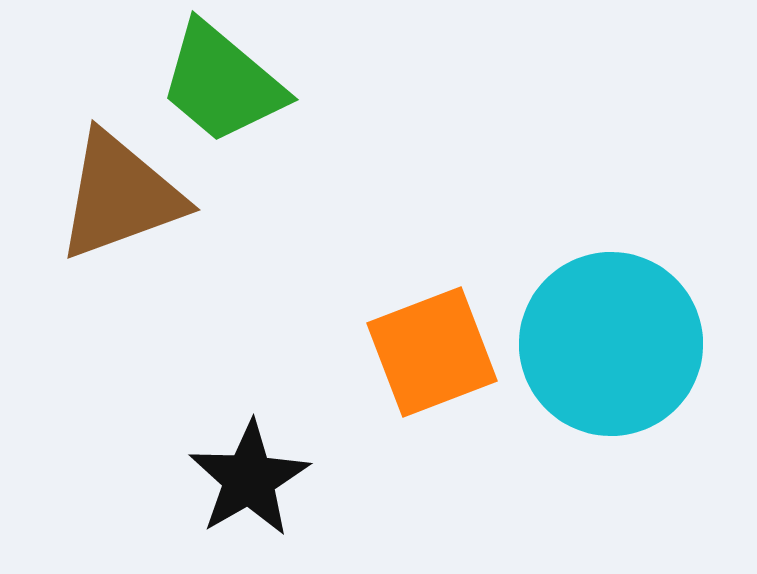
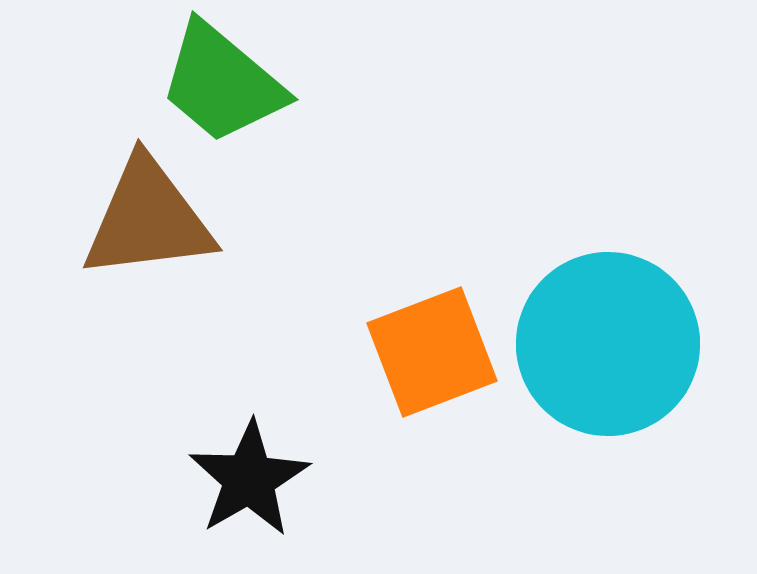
brown triangle: moved 28 px right, 23 px down; rotated 13 degrees clockwise
cyan circle: moved 3 px left
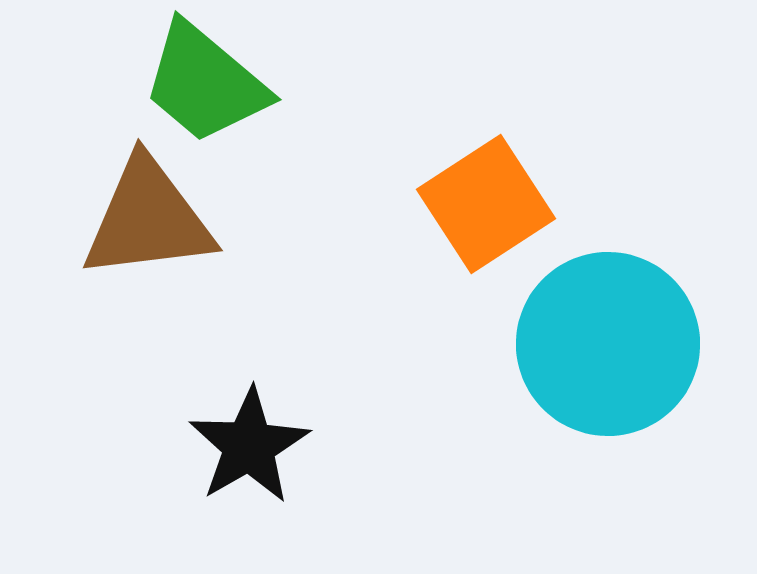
green trapezoid: moved 17 px left
orange square: moved 54 px right, 148 px up; rotated 12 degrees counterclockwise
black star: moved 33 px up
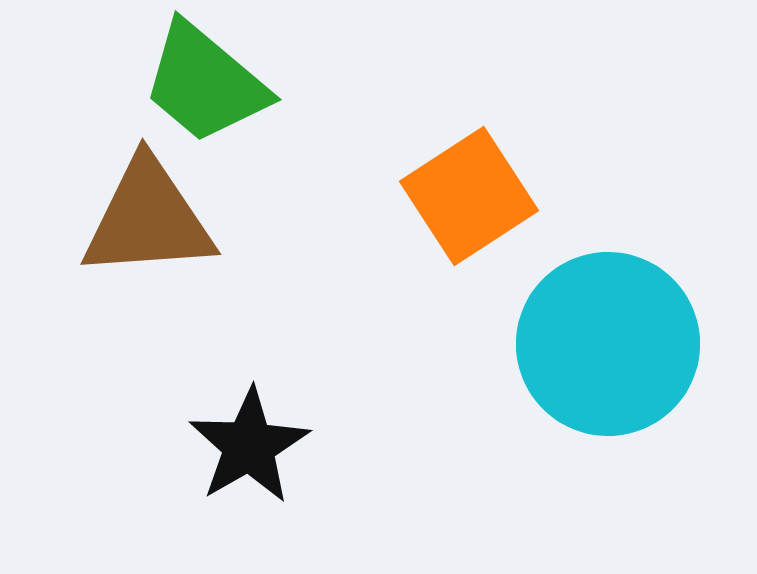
orange square: moved 17 px left, 8 px up
brown triangle: rotated 3 degrees clockwise
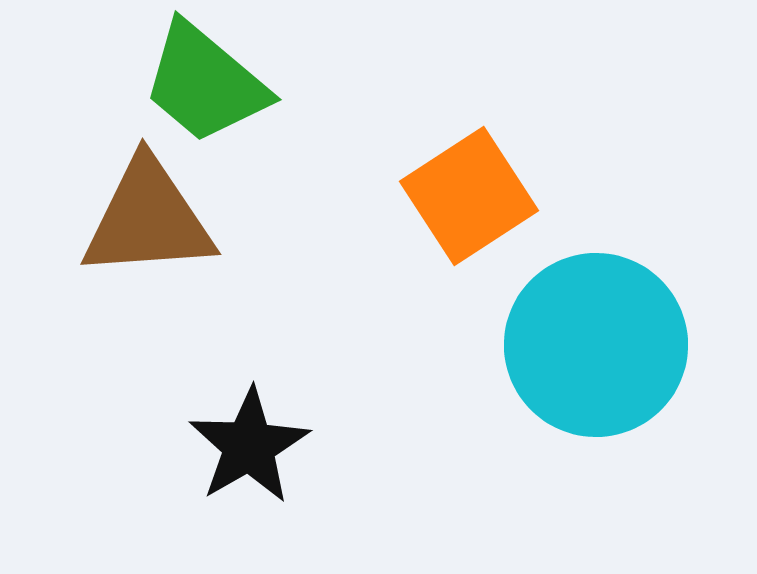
cyan circle: moved 12 px left, 1 px down
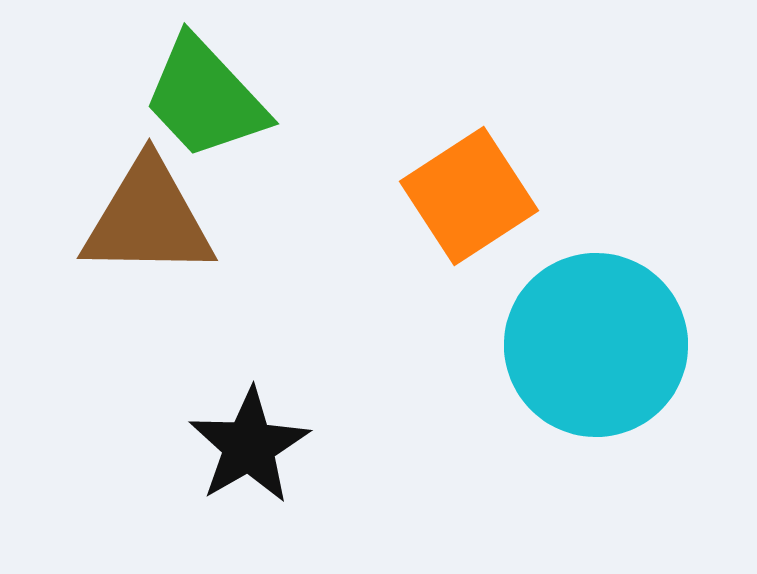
green trapezoid: moved 15 px down; rotated 7 degrees clockwise
brown triangle: rotated 5 degrees clockwise
